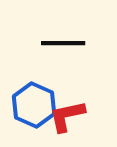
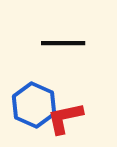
red L-shape: moved 2 px left, 2 px down
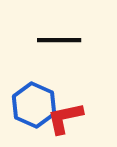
black line: moved 4 px left, 3 px up
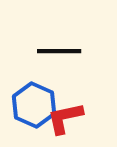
black line: moved 11 px down
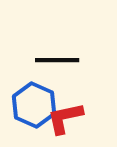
black line: moved 2 px left, 9 px down
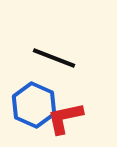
black line: moved 3 px left, 2 px up; rotated 21 degrees clockwise
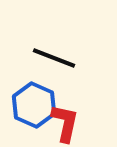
red L-shape: moved 5 px down; rotated 114 degrees clockwise
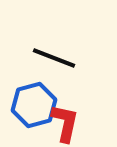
blue hexagon: rotated 21 degrees clockwise
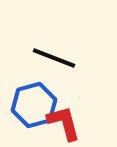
red L-shape: moved 1 px left; rotated 27 degrees counterclockwise
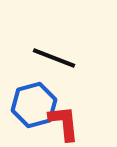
red L-shape: rotated 9 degrees clockwise
